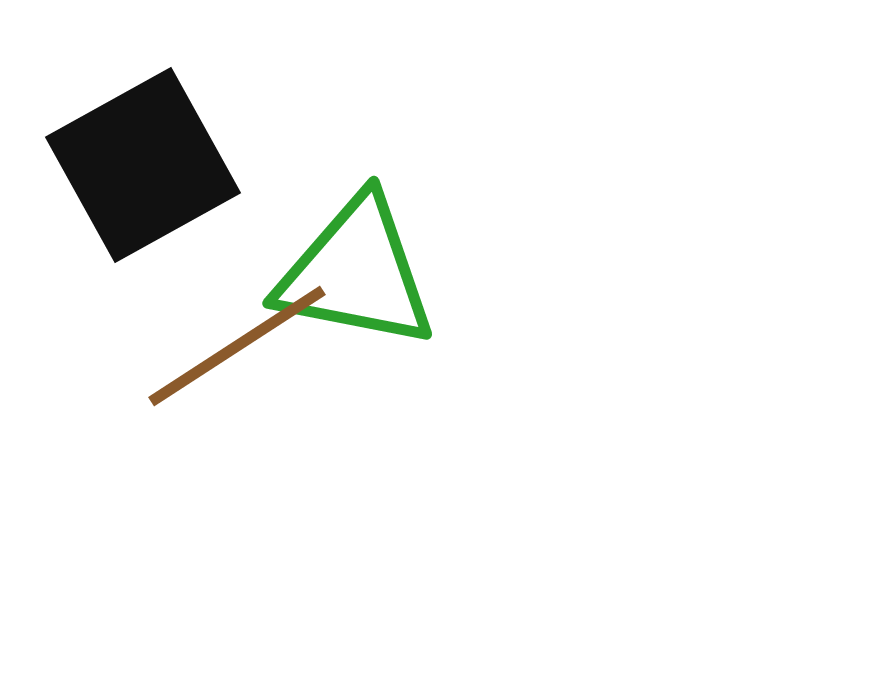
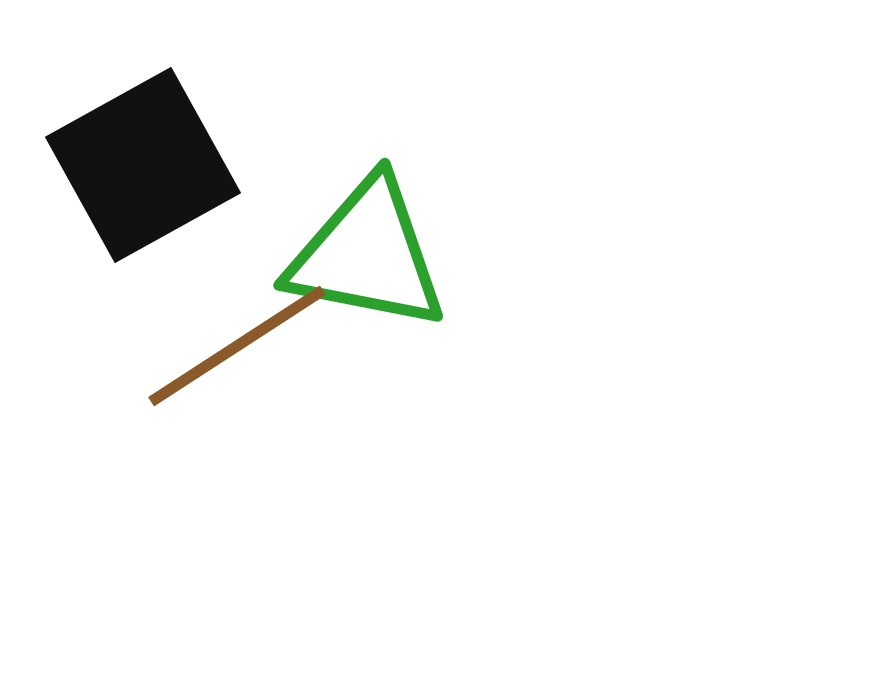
green triangle: moved 11 px right, 18 px up
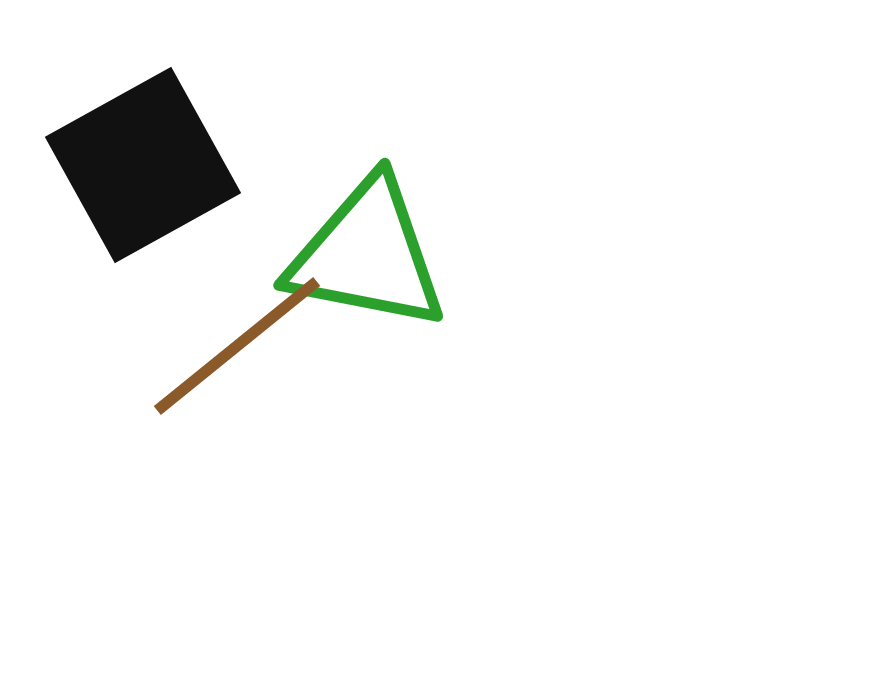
brown line: rotated 6 degrees counterclockwise
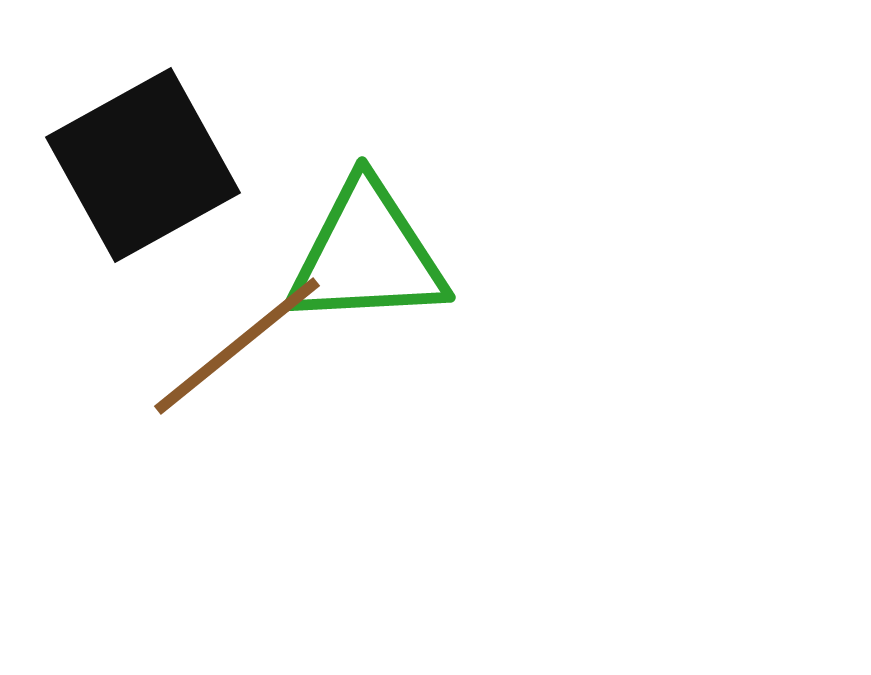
green triangle: rotated 14 degrees counterclockwise
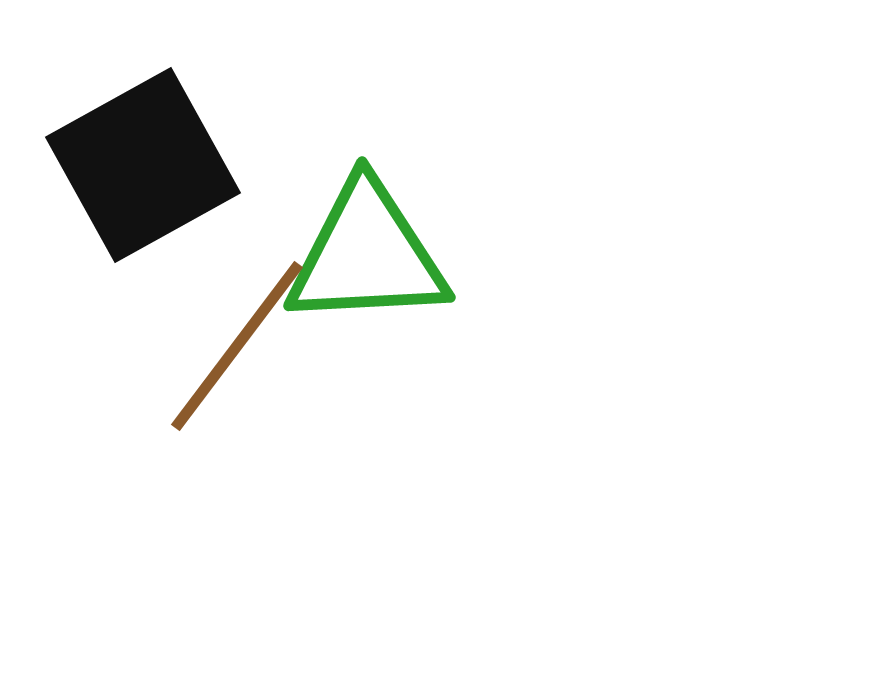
brown line: rotated 14 degrees counterclockwise
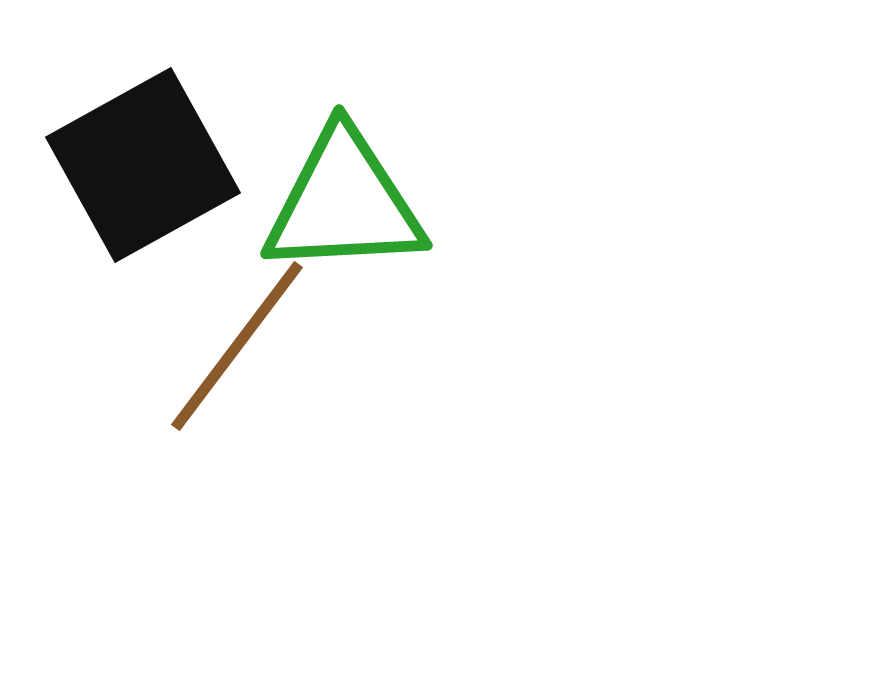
green triangle: moved 23 px left, 52 px up
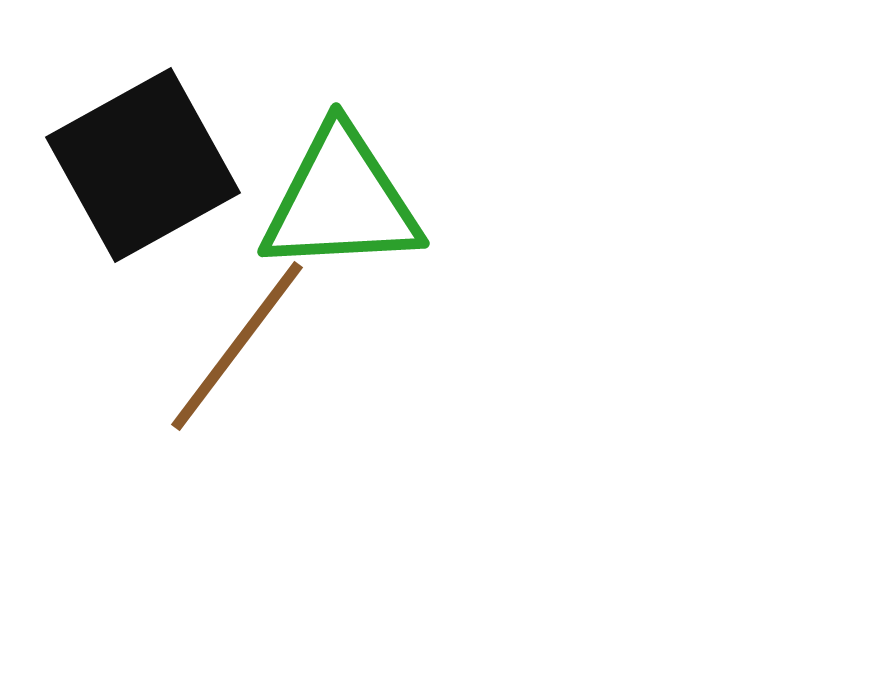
green triangle: moved 3 px left, 2 px up
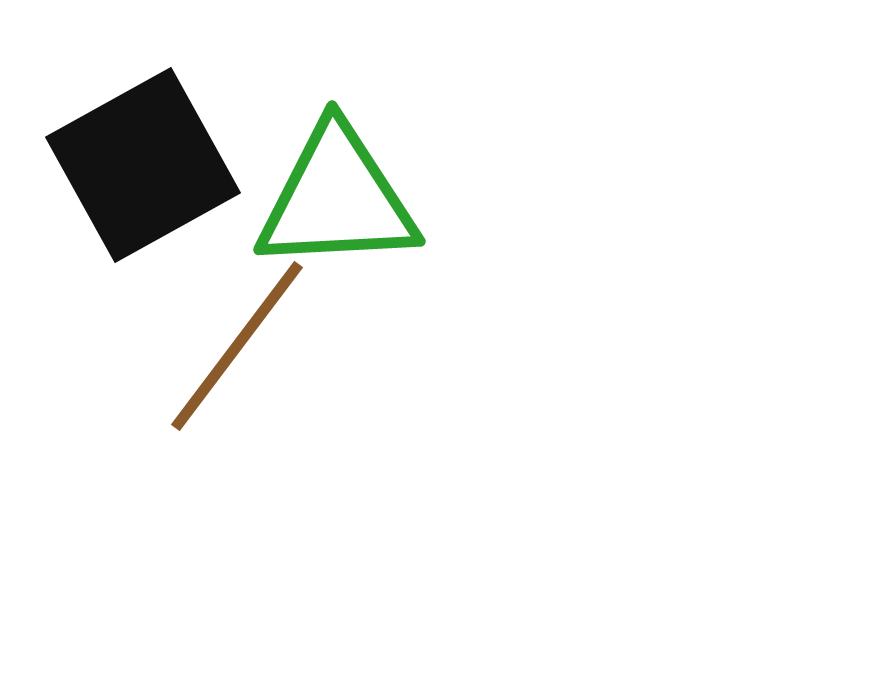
green triangle: moved 4 px left, 2 px up
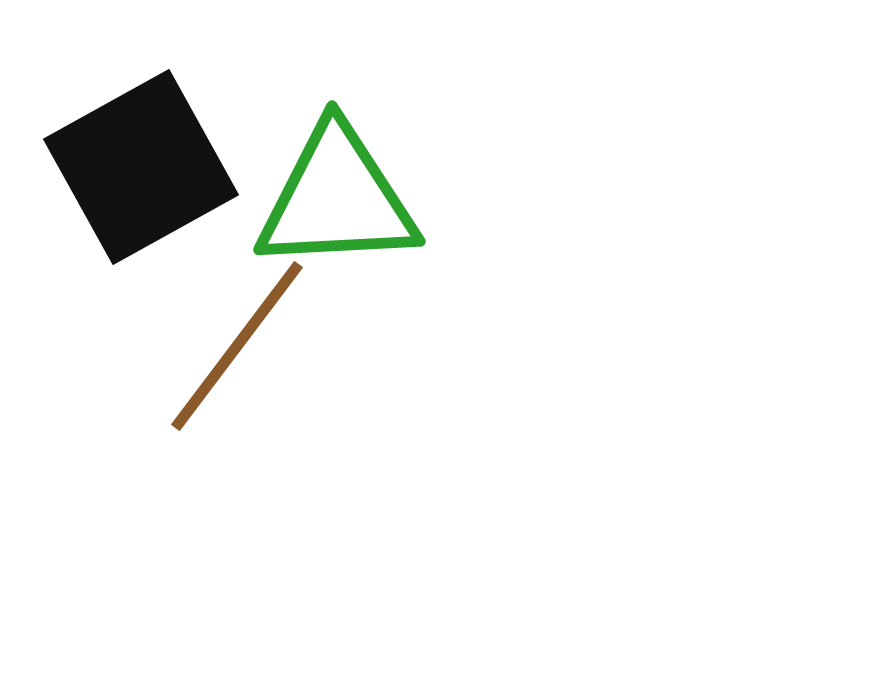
black square: moved 2 px left, 2 px down
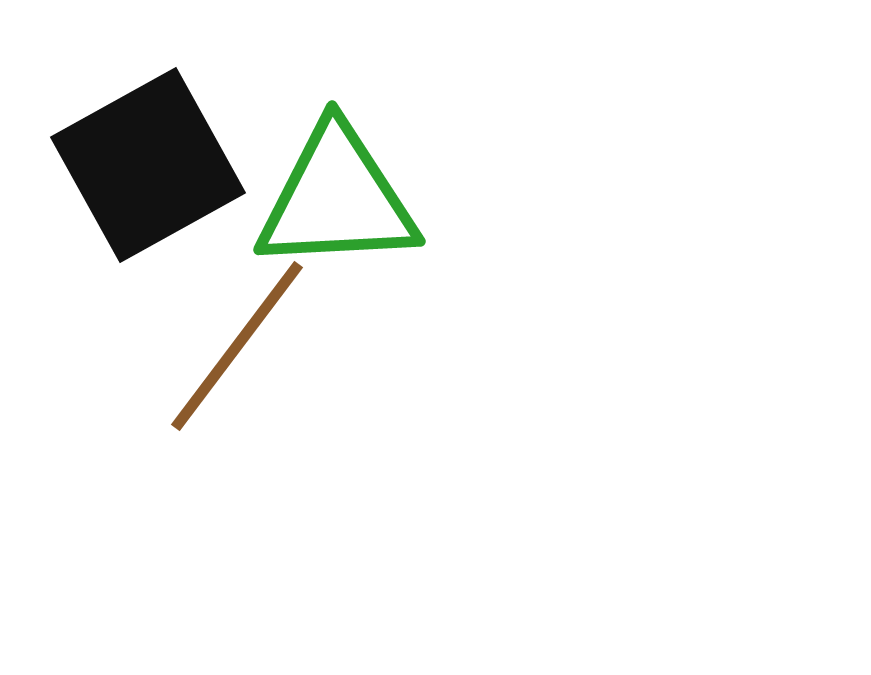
black square: moved 7 px right, 2 px up
